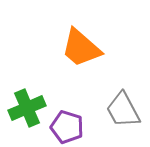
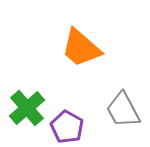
green cross: rotated 18 degrees counterclockwise
purple pentagon: rotated 12 degrees clockwise
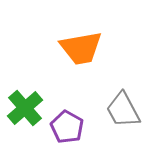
orange trapezoid: rotated 51 degrees counterclockwise
green cross: moved 2 px left
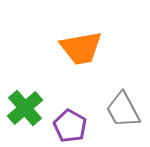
purple pentagon: moved 3 px right, 1 px up
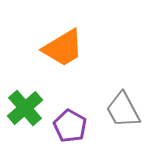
orange trapezoid: moved 18 px left; rotated 21 degrees counterclockwise
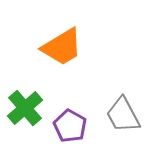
orange trapezoid: moved 1 px left, 1 px up
gray trapezoid: moved 5 px down
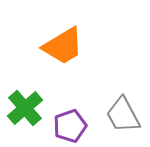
orange trapezoid: moved 1 px right, 1 px up
purple pentagon: rotated 24 degrees clockwise
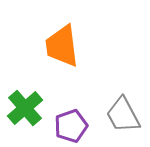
orange trapezoid: moved 1 px left; rotated 114 degrees clockwise
purple pentagon: moved 1 px right
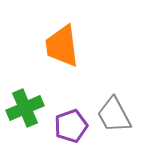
green cross: rotated 18 degrees clockwise
gray trapezoid: moved 9 px left
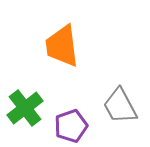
green cross: rotated 15 degrees counterclockwise
gray trapezoid: moved 6 px right, 9 px up
